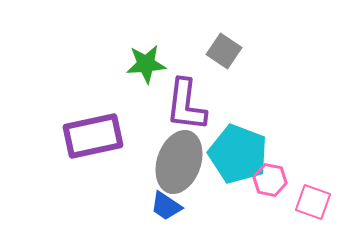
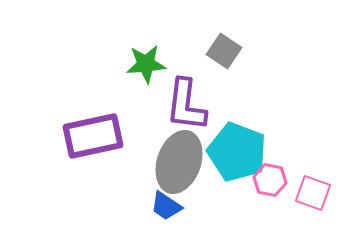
cyan pentagon: moved 1 px left, 2 px up
pink square: moved 9 px up
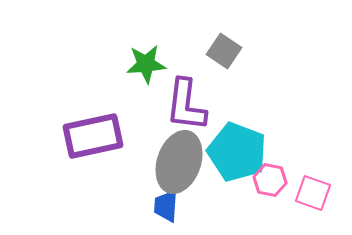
blue trapezoid: rotated 60 degrees clockwise
